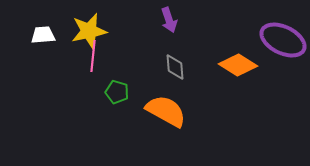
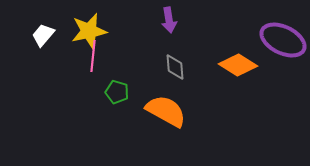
purple arrow: rotated 10 degrees clockwise
white trapezoid: rotated 45 degrees counterclockwise
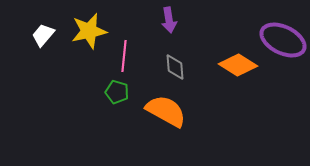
pink line: moved 31 px right
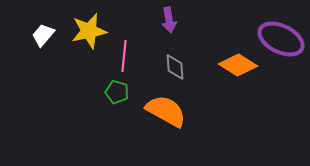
purple ellipse: moved 2 px left, 1 px up
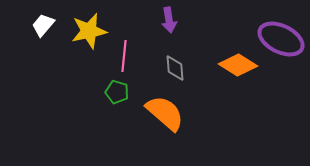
white trapezoid: moved 10 px up
gray diamond: moved 1 px down
orange semicircle: moved 1 px left, 2 px down; rotated 12 degrees clockwise
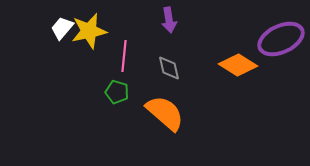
white trapezoid: moved 19 px right, 3 px down
purple ellipse: rotated 51 degrees counterclockwise
gray diamond: moved 6 px left; rotated 8 degrees counterclockwise
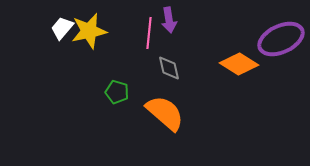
pink line: moved 25 px right, 23 px up
orange diamond: moved 1 px right, 1 px up
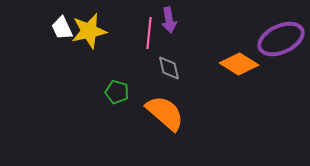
white trapezoid: rotated 65 degrees counterclockwise
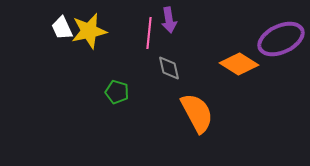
orange semicircle: moved 32 px right; rotated 21 degrees clockwise
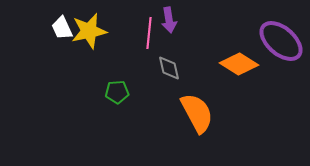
purple ellipse: moved 2 px down; rotated 66 degrees clockwise
green pentagon: rotated 20 degrees counterclockwise
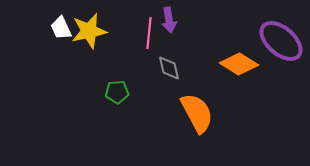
white trapezoid: moved 1 px left
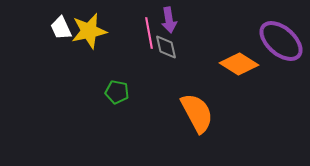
pink line: rotated 16 degrees counterclockwise
gray diamond: moved 3 px left, 21 px up
green pentagon: rotated 15 degrees clockwise
